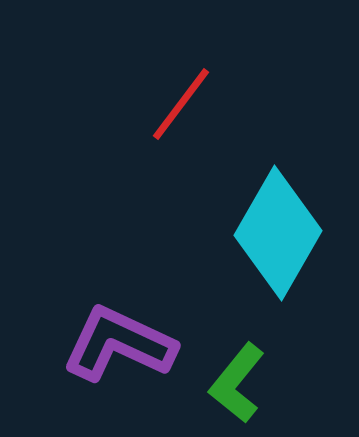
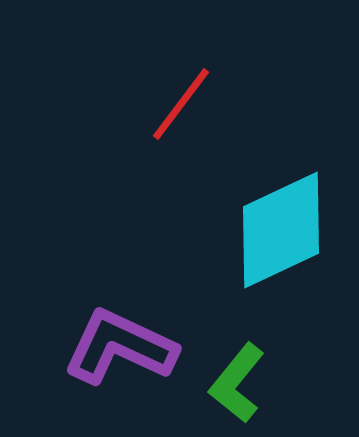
cyan diamond: moved 3 px right, 3 px up; rotated 35 degrees clockwise
purple L-shape: moved 1 px right, 3 px down
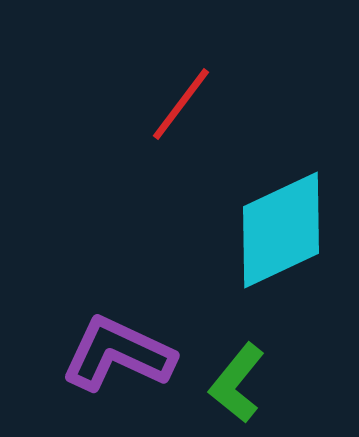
purple L-shape: moved 2 px left, 7 px down
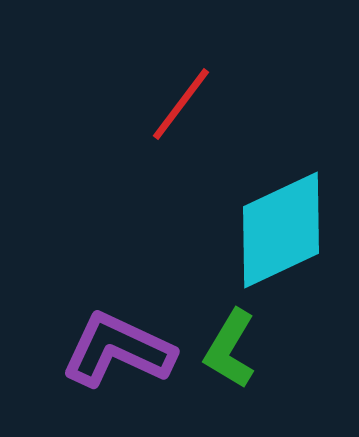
purple L-shape: moved 4 px up
green L-shape: moved 7 px left, 34 px up; rotated 8 degrees counterclockwise
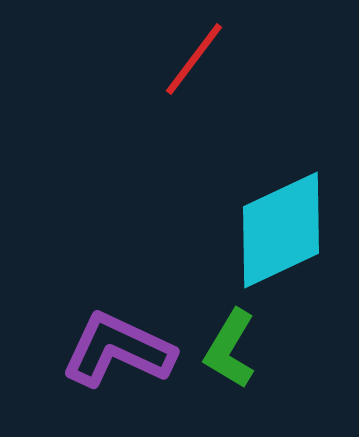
red line: moved 13 px right, 45 px up
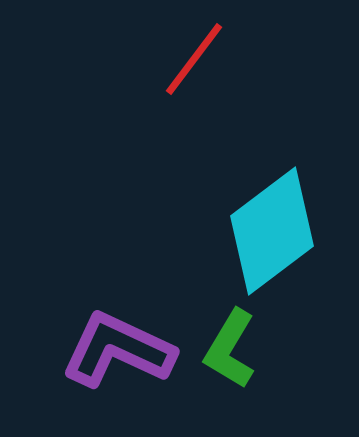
cyan diamond: moved 9 px left, 1 px down; rotated 12 degrees counterclockwise
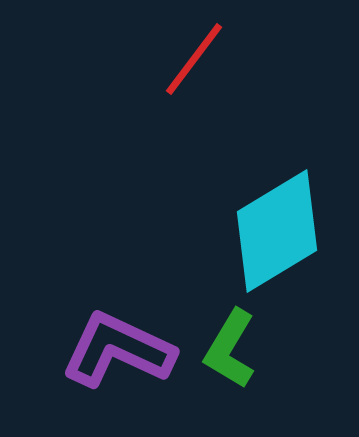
cyan diamond: moved 5 px right; rotated 6 degrees clockwise
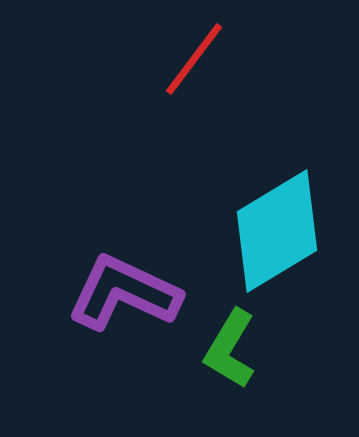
purple L-shape: moved 6 px right, 57 px up
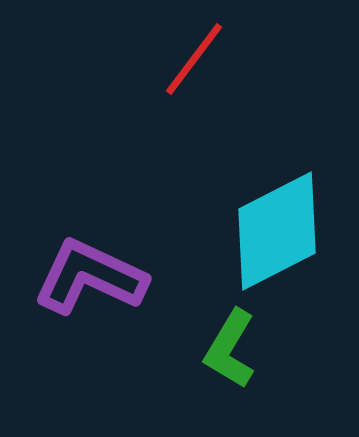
cyan diamond: rotated 4 degrees clockwise
purple L-shape: moved 34 px left, 16 px up
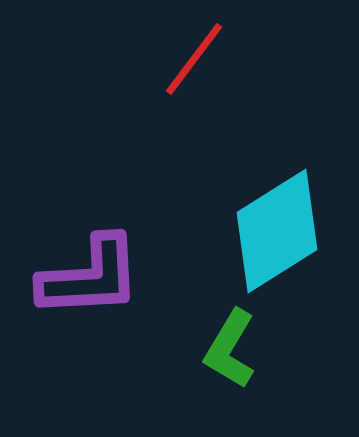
cyan diamond: rotated 5 degrees counterclockwise
purple L-shape: rotated 152 degrees clockwise
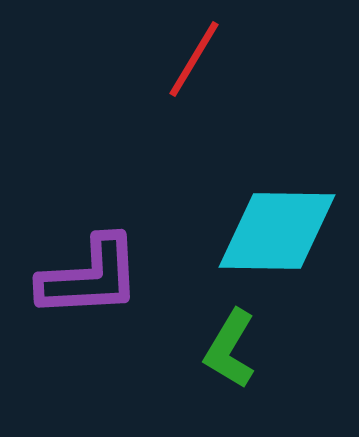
red line: rotated 6 degrees counterclockwise
cyan diamond: rotated 33 degrees clockwise
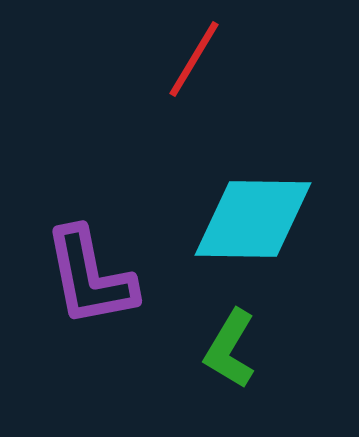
cyan diamond: moved 24 px left, 12 px up
purple L-shape: rotated 82 degrees clockwise
